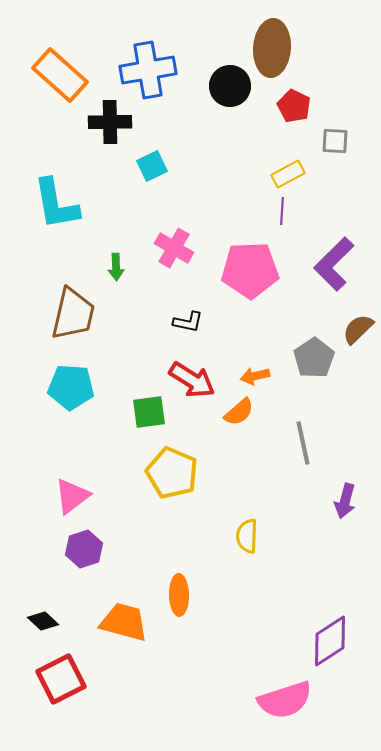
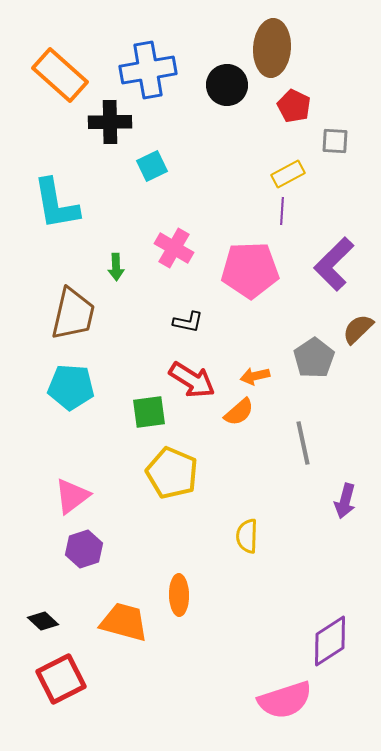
black circle: moved 3 px left, 1 px up
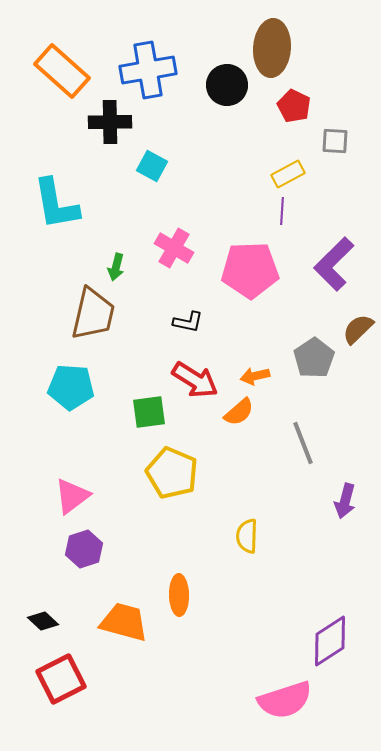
orange rectangle: moved 2 px right, 4 px up
cyan square: rotated 36 degrees counterclockwise
green arrow: rotated 16 degrees clockwise
brown trapezoid: moved 20 px right
red arrow: moved 3 px right
gray line: rotated 9 degrees counterclockwise
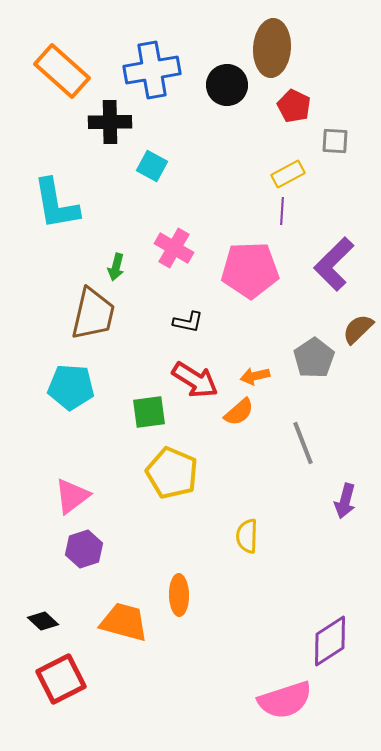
blue cross: moved 4 px right
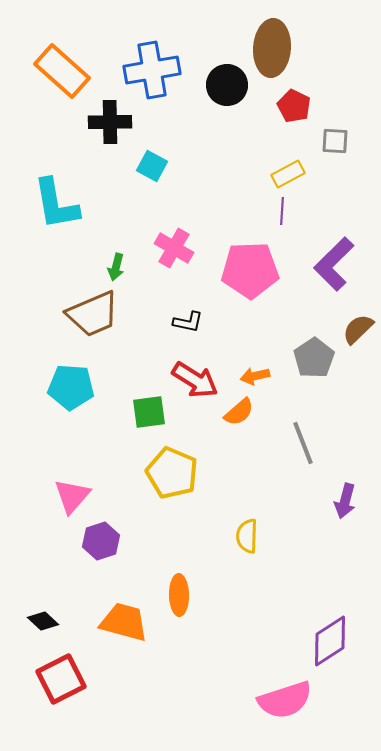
brown trapezoid: rotated 54 degrees clockwise
pink triangle: rotated 12 degrees counterclockwise
purple hexagon: moved 17 px right, 8 px up
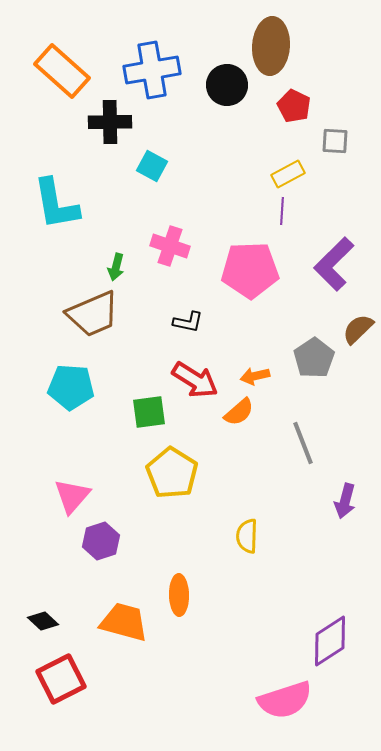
brown ellipse: moved 1 px left, 2 px up
pink cross: moved 4 px left, 2 px up; rotated 12 degrees counterclockwise
yellow pentagon: rotated 9 degrees clockwise
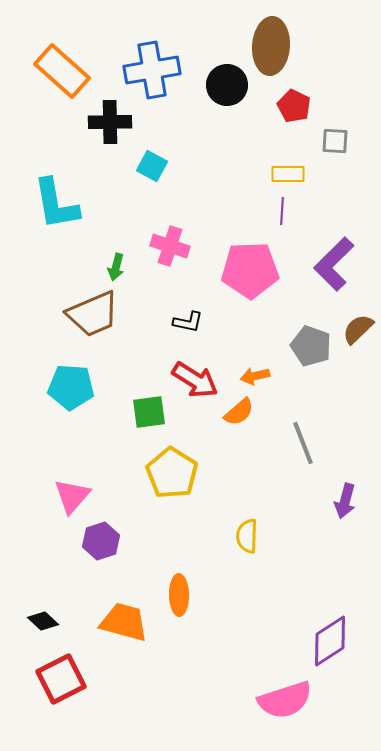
yellow rectangle: rotated 28 degrees clockwise
gray pentagon: moved 3 px left, 12 px up; rotated 18 degrees counterclockwise
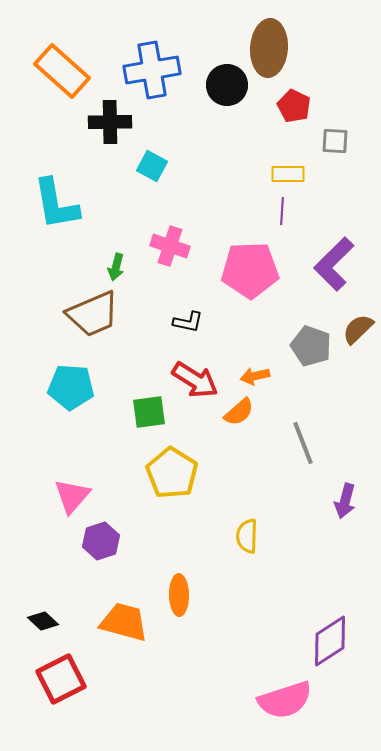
brown ellipse: moved 2 px left, 2 px down
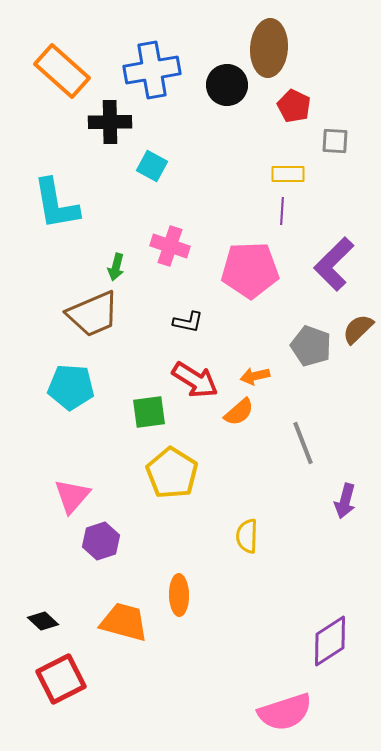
pink semicircle: moved 12 px down
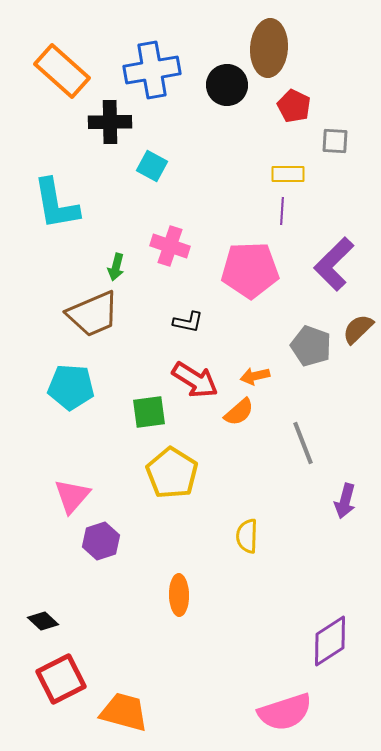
orange trapezoid: moved 90 px down
